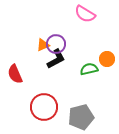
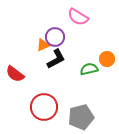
pink semicircle: moved 7 px left, 3 px down
purple circle: moved 1 px left, 7 px up
red semicircle: rotated 30 degrees counterclockwise
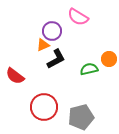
purple circle: moved 3 px left, 6 px up
orange circle: moved 2 px right
red semicircle: moved 2 px down
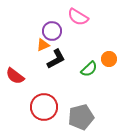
green semicircle: rotated 150 degrees clockwise
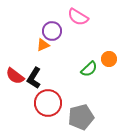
black L-shape: moved 22 px left, 19 px down; rotated 150 degrees clockwise
red circle: moved 4 px right, 4 px up
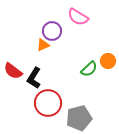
orange circle: moved 1 px left, 2 px down
red semicircle: moved 2 px left, 5 px up
gray pentagon: moved 2 px left, 1 px down
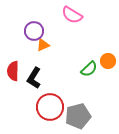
pink semicircle: moved 6 px left, 2 px up
purple circle: moved 18 px left
red semicircle: rotated 54 degrees clockwise
red circle: moved 2 px right, 4 px down
gray pentagon: moved 1 px left, 2 px up
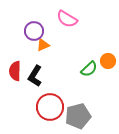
pink semicircle: moved 5 px left, 4 px down
red semicircle: moved 2 px right
black L-shape: moved 1 px right, 2 px up
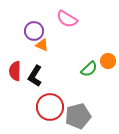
orange triangle: moved 1 px left; rotated 48 degrees clockwise
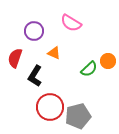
pink semicircle: moved 4 px right, 4 px down
orange triangle: moved 12 px right, 8 px down
red semicircle: moved 13 px up; rotated 18 degrees clockwise
